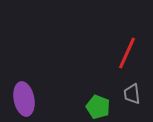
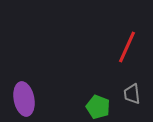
red line: moved 6 px up
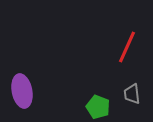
purple ellipse: moved 2 px left, 8 px up
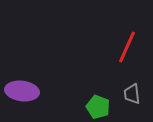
purple ellipse: rotated 72 degrees counterclockwise
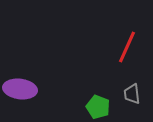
purple ellipse: moved 2 px left, 2 px up
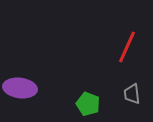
purple ellipse: moved 1 px up
green pentagon: moved 10 px left, 3 px up
